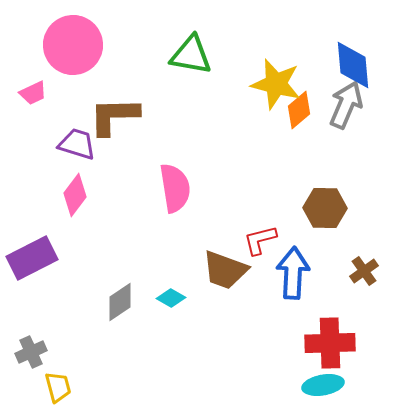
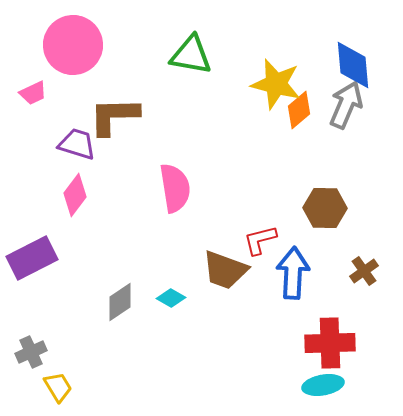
yellow trapezoid: rotated 16 degrees counterclockwise
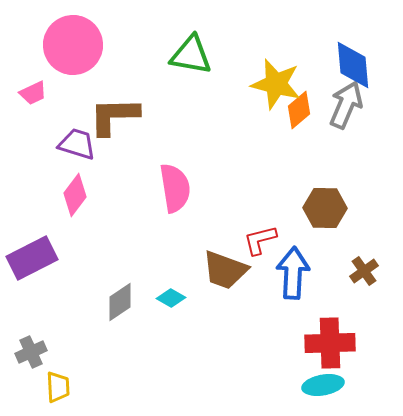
yellow trapezoid: rotated 28 degrees clockwise
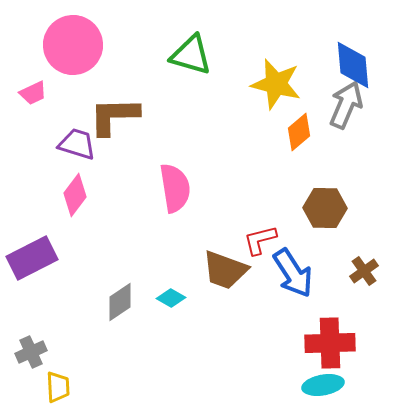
green triangle: rotated 6 degrees clockwise
orange diamond: moved 22 px down
blue arrow: rotated 144 degrees clockwise
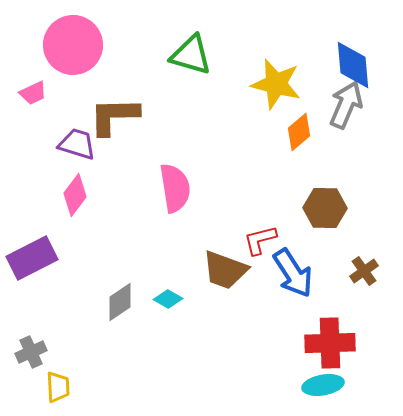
cyan diamond: moved 3 px left, 1 px down
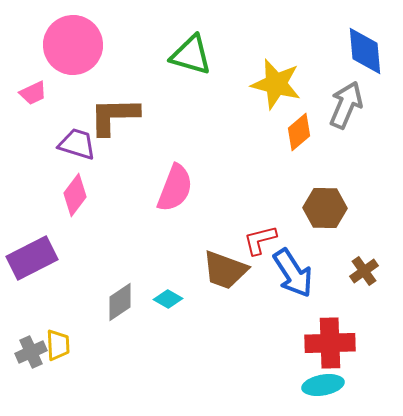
blue diamond: moved 12 px right, 14 px up
pink semicircle: rotated 30 degrees clockwise
yellow trapezoid: moved 42 px up
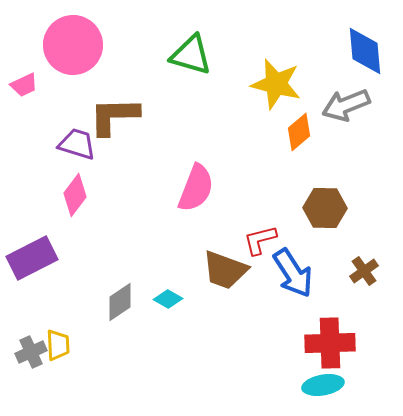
pink trapezoid: moved 9 px left, 8 px up
gray arrow: rotated 135 degrees counterclockwise
pink semicircle: moved 21 px right
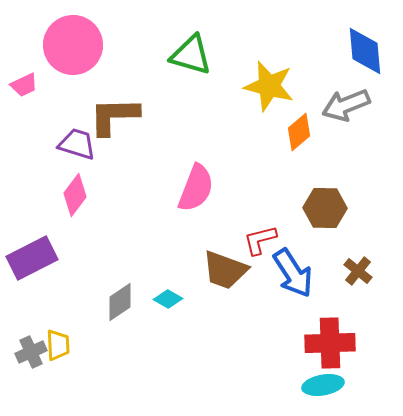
yellow star: moved 7 px left, 2 px down
brown cross: moved 6 px left; rotated 16 degrees counterclockwise
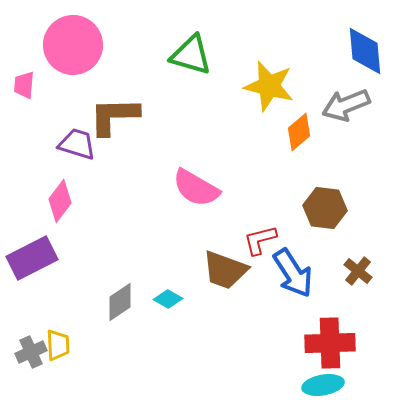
pink trapezoid: rotated 120 degrees clockwise
pink semicircle: rotated 99 degrees clockwise
pink diamond: moved 15 px left, 6 px down
brown hexagon: rotated 6 degrees clockwise
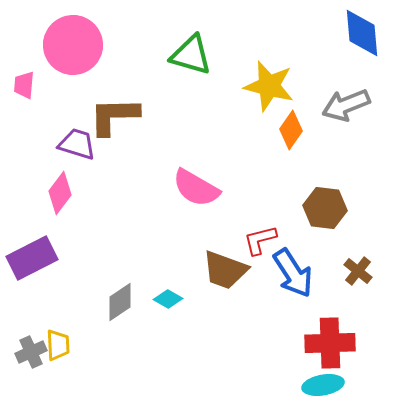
blue diamond: moved 3 px left, 18 px up
orange diamond: moved 8 px left, 2 px up; rotated 15 degrees counterclockwise
pink diamond: moved 8 px up
